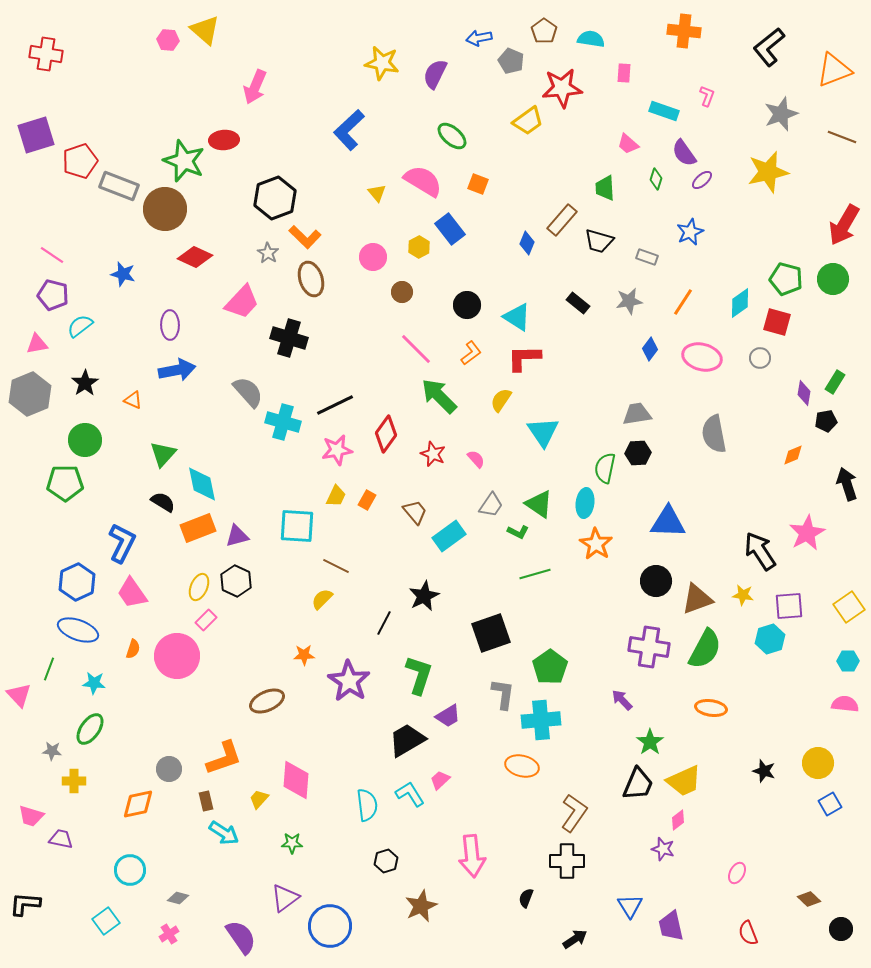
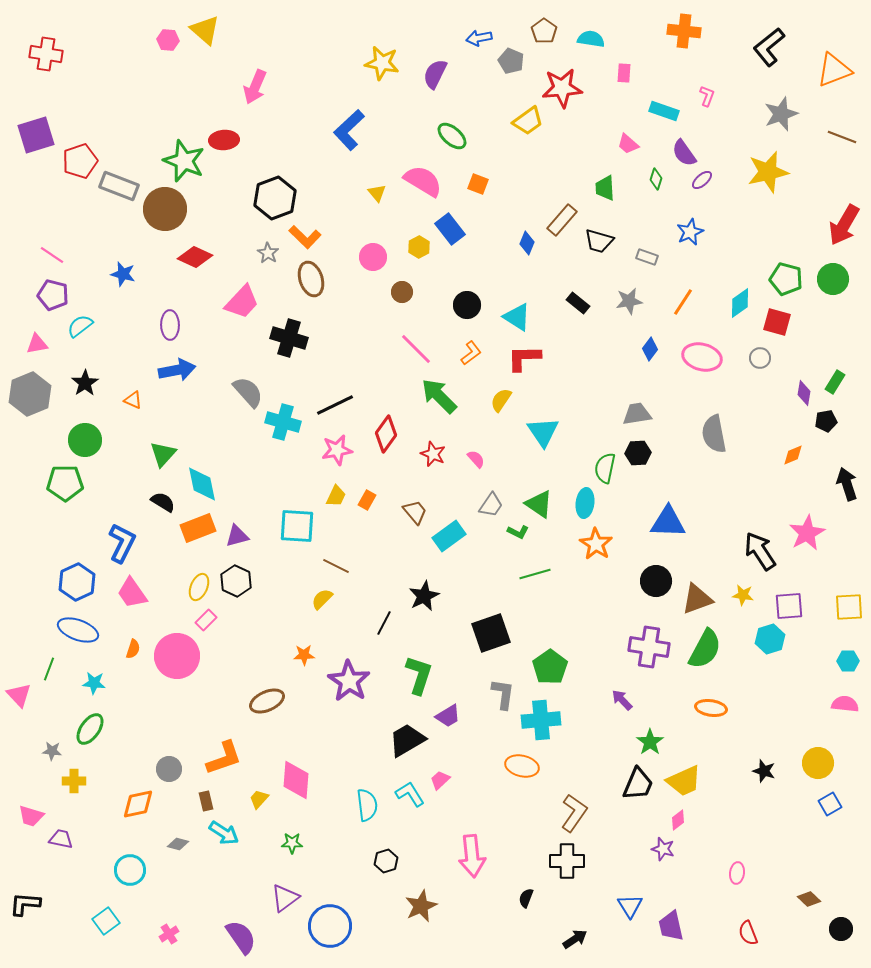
yellow square at (849, 607): rotated 32 degrees clockwise
pink ellipse at (737, 873): rotated 20 degrees counterclockwise
gray diamond at (178, 898): moved 54 px up
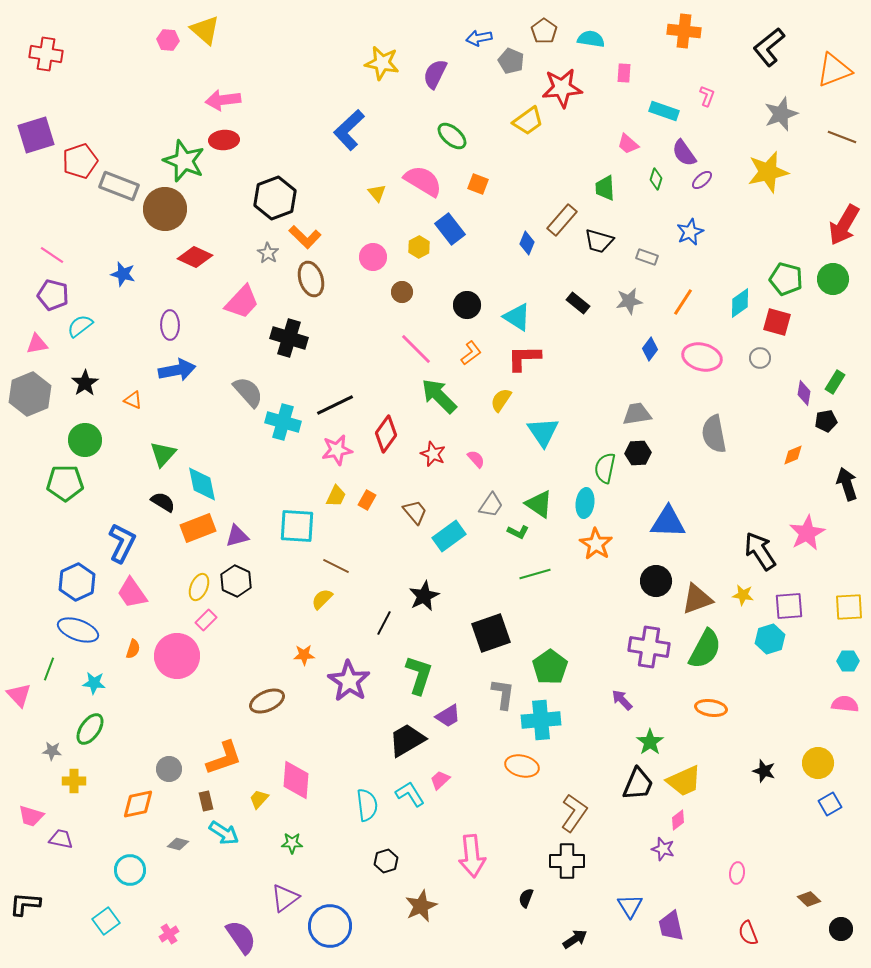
pink arrow at (255, 87): moved 32 px left, 13 px down; rotated 60 degrees clockwise
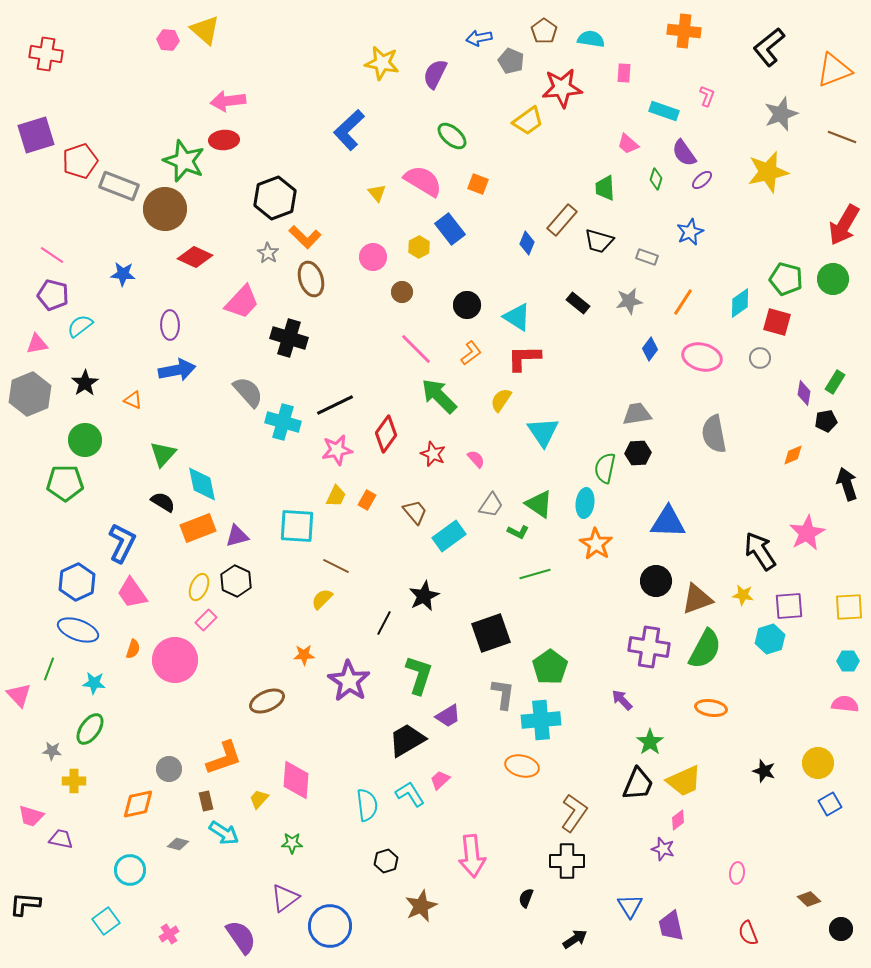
pink arrow at (223, 100): moved 5 px right, 1 px down
blue star at (123, 274): rotated 10 degrees counterclockwise
pink circle at (177, 656): moved 2 px left, 4 px down
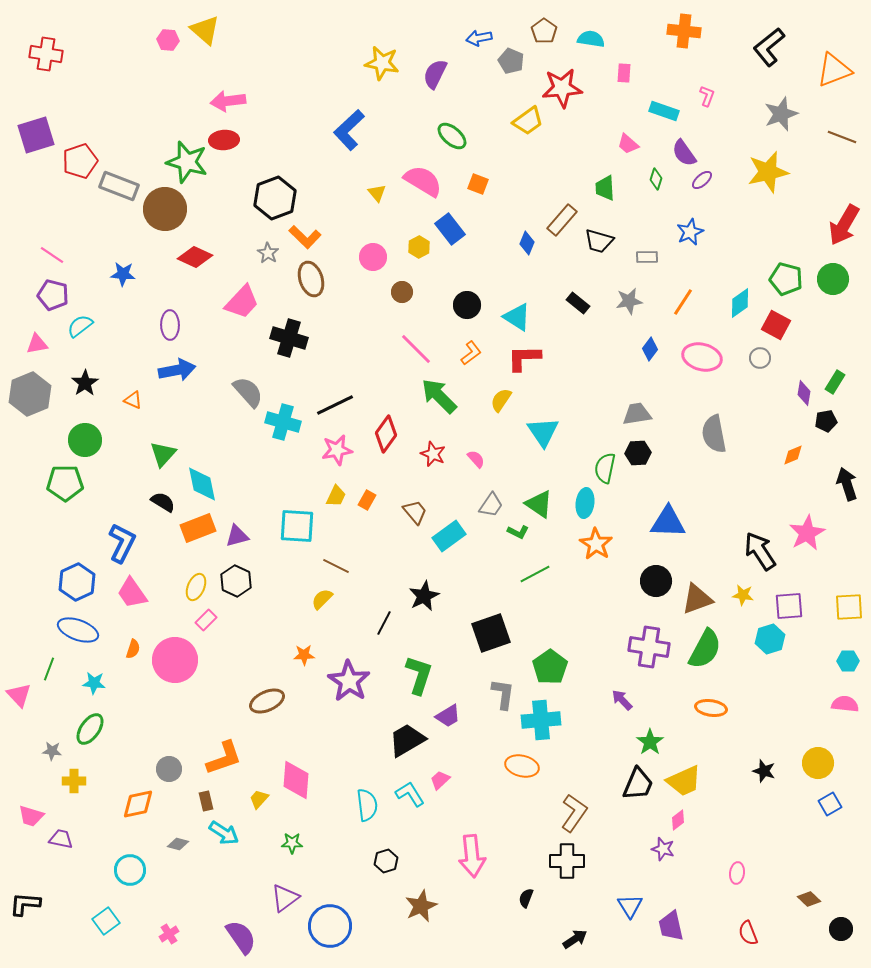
green star at (184, 161): moved 3 px right, 1 px down; rotated 6 degrees counterclockwise
gray rectangle at (647, 257): rotated 20 degrees counterclockwise
red square at (777, 322): moved 1 px left, 3 px down; rotated 12 degrees clockwise
green line at (535, 574): rotated 12 degrees counterclockwise
yellow ellipse at (199, 587): moved 3 px left
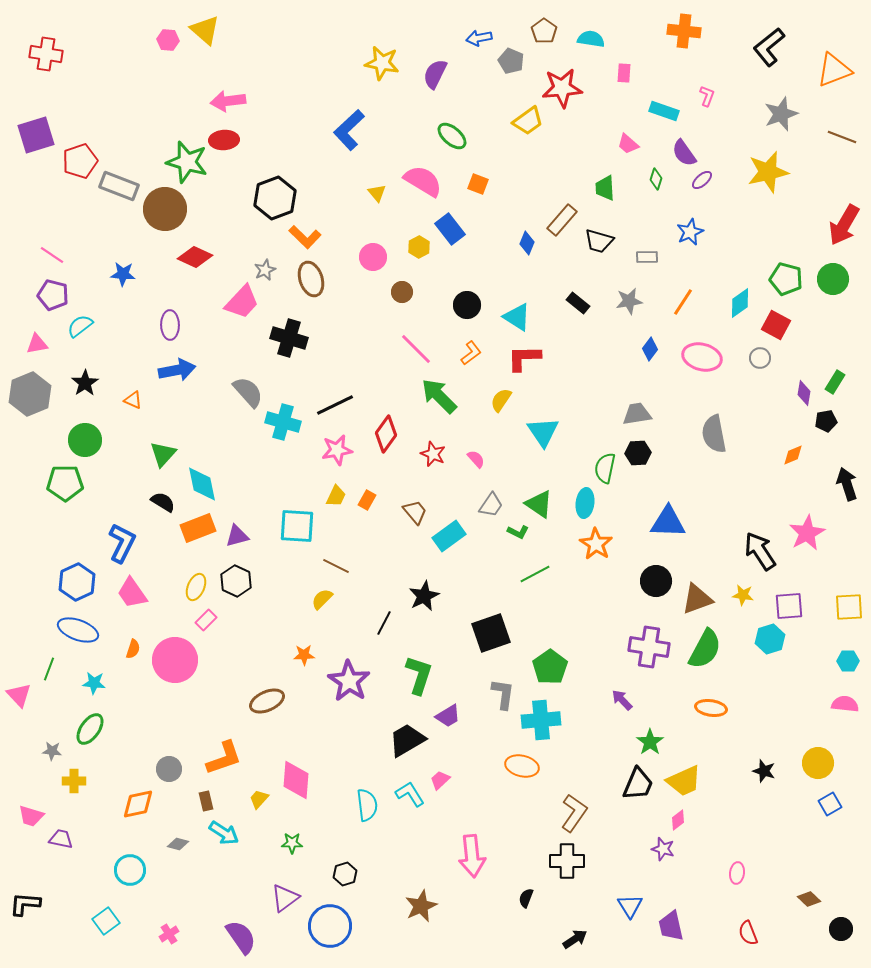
gray star at (268, 253): moved 3 px left, 17 px down; rotated 15 degrees clockwise
black hexagon at (386, 861): moved 41 px left, 13 px down
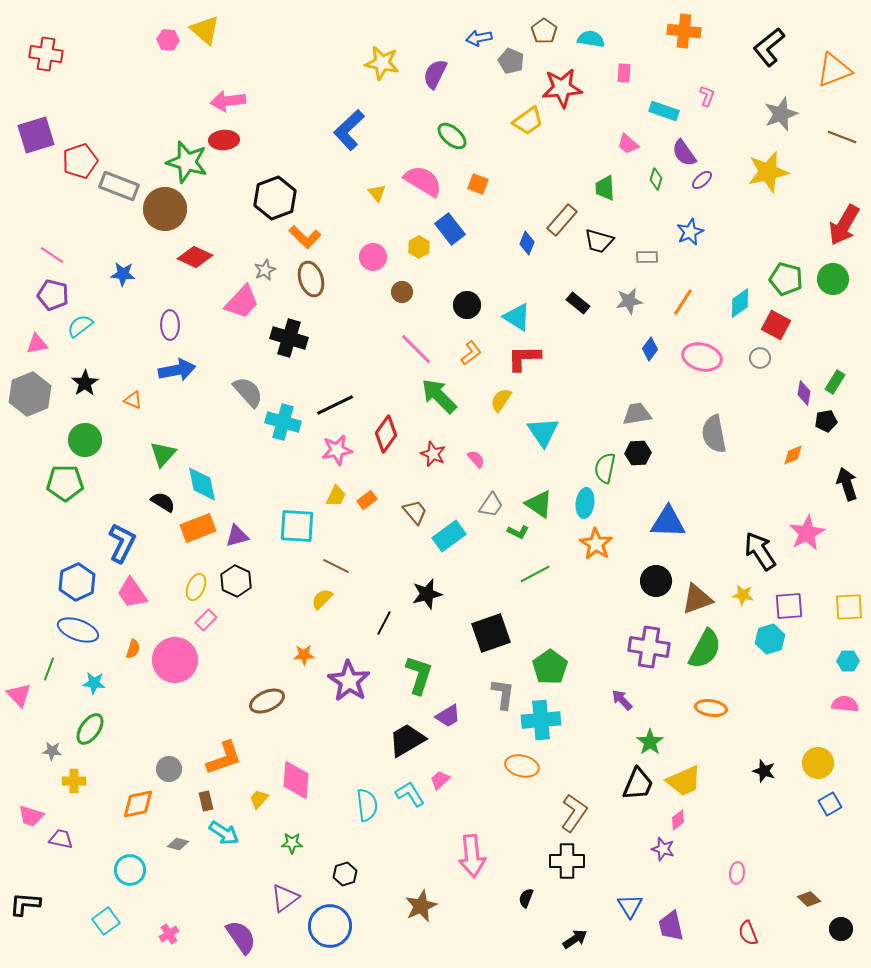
orange rectangle at (367, 500): rotated 24 degrees clockwise
black star at (424, 596): moved 3 px right, 2 px up; rotated 12 degrees clockwise
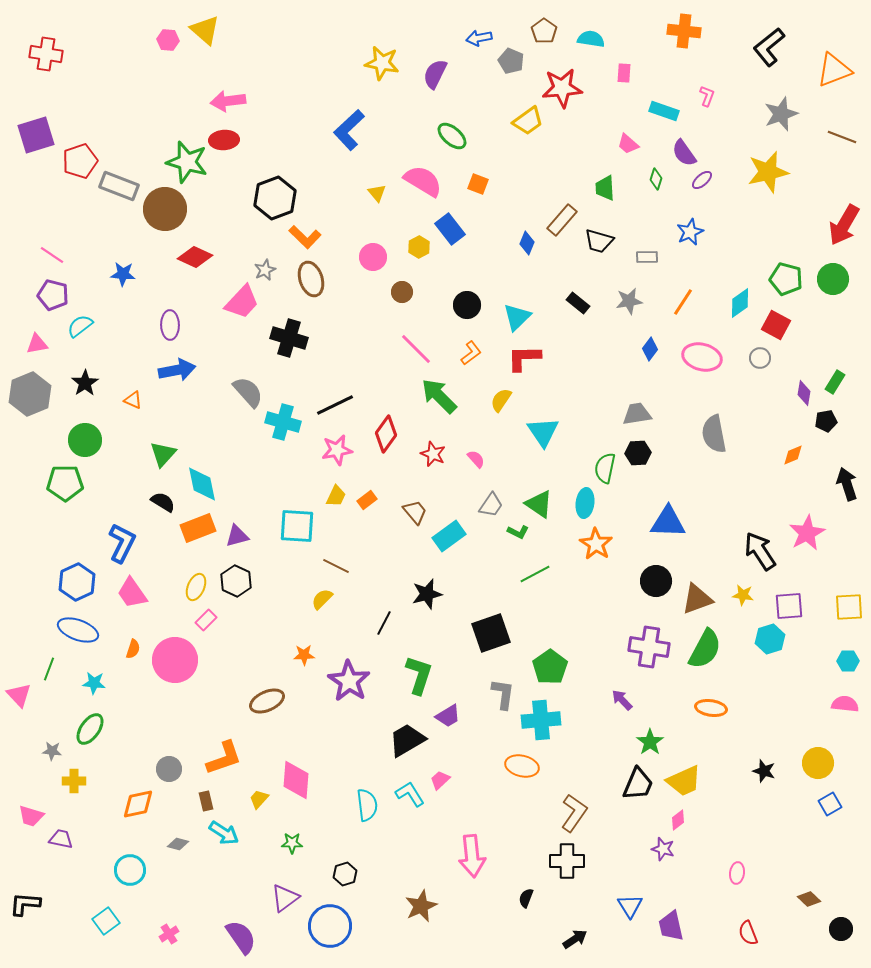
cyan triangle at (517, 317): rotated 44 degrees clockwise
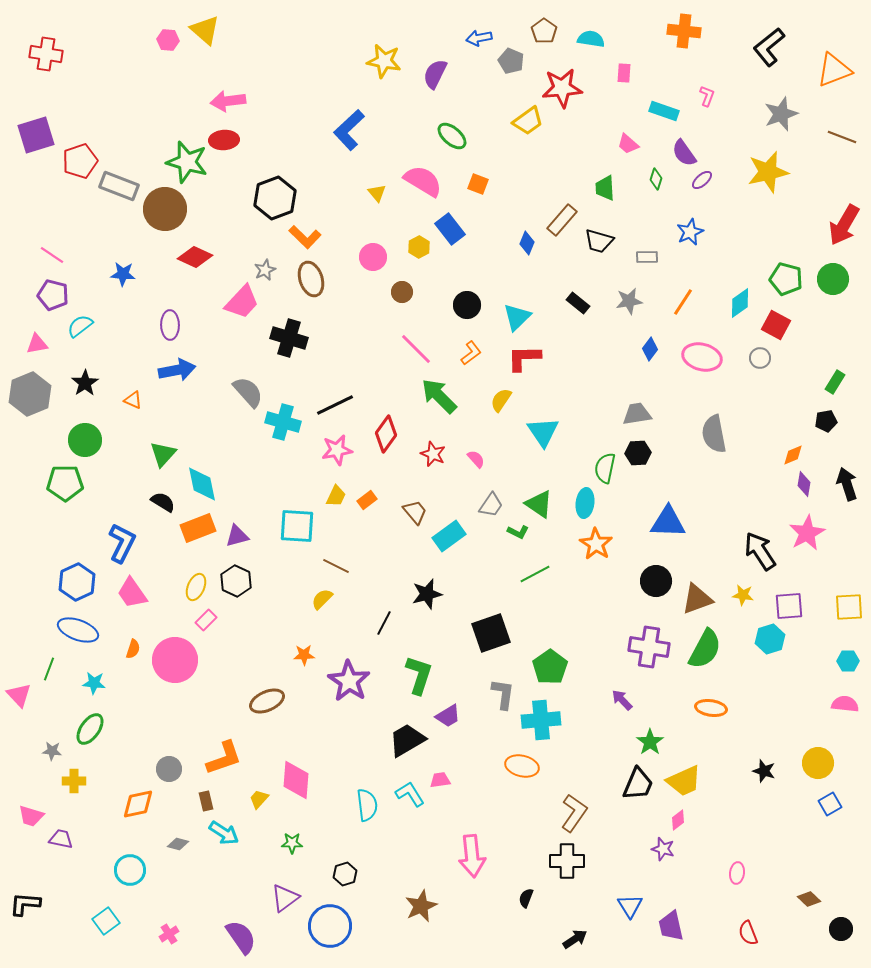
yellow star at (382, 63): moved 2 px right, 2 px up
purple diamond at (804, 393): moved 91 px down
pink trapezoid at (440, 780): rotated 35 degrees clockwise
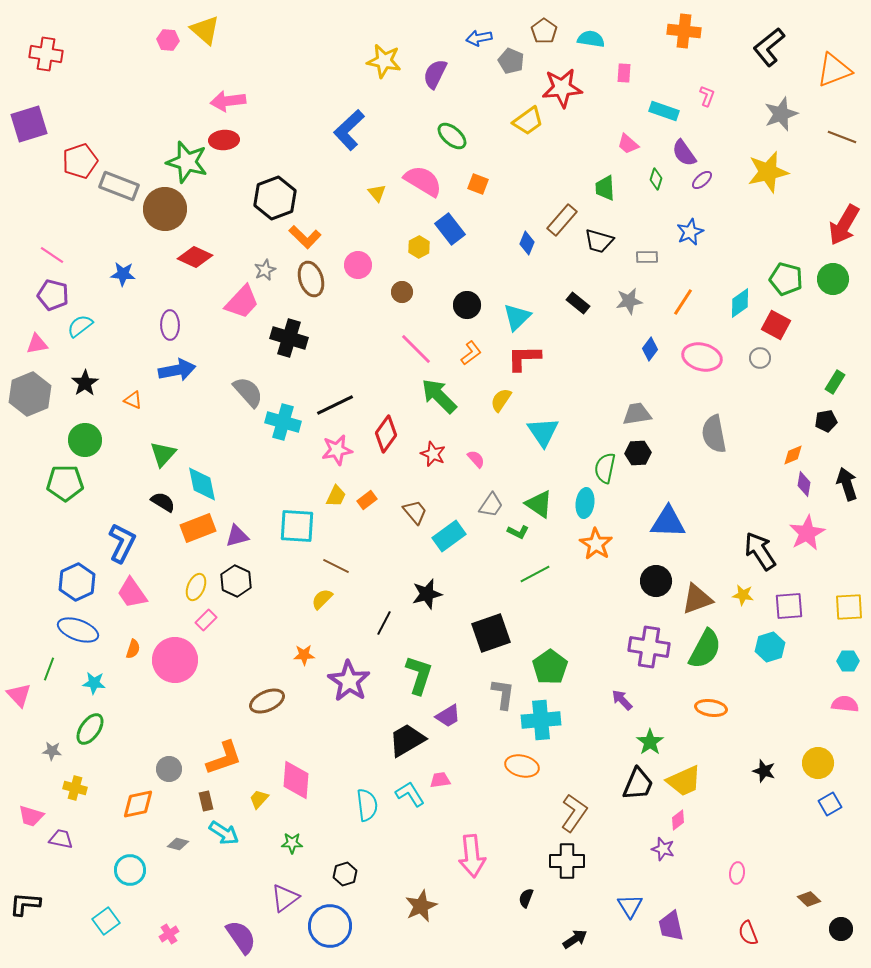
purple square at (36, 135): moved 7 px left, 11 px up
pink circle at (373, 257): moved 15 px left, 8 px down
cyan hexagon at (770, 639): moved 8 px down
yellow cross at (74, 781): moved 1 px right, 7 px down; rotated 15 degrees clockwise
